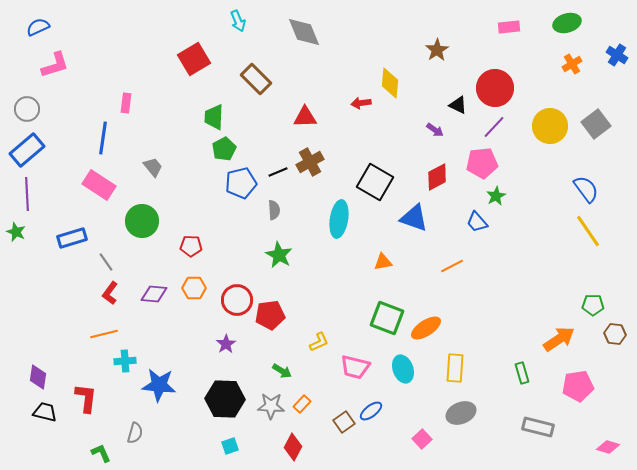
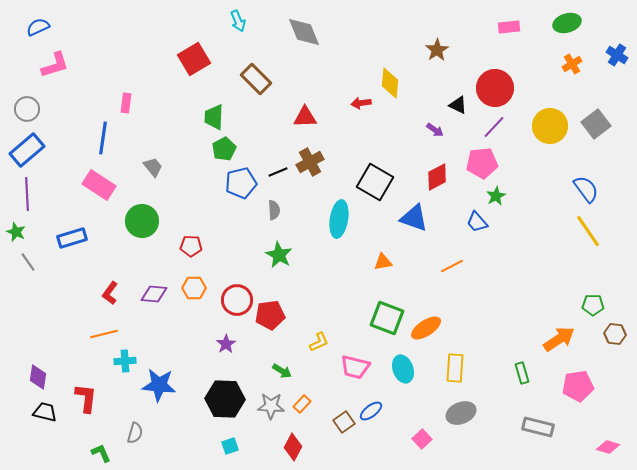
gray line at (106, 262): moved 78 px left
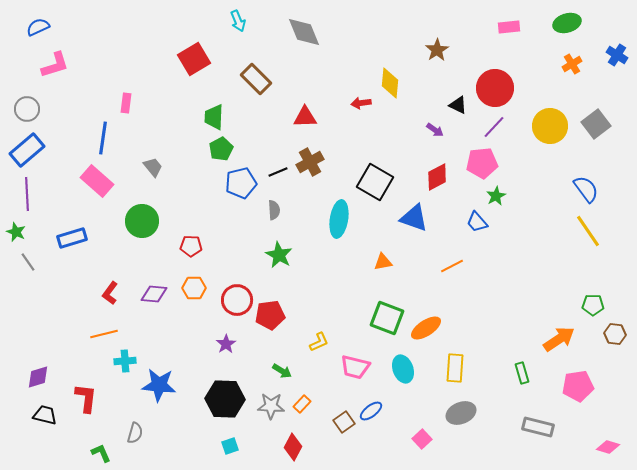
green pentagon at (224, 149): moved 3 px left
pink rectangle at (99, 185): moved 2 px left, 4 px up; rotated 8 degrees clockwise
purple diamond at (38, 377): rotated 65 degrees clockwise
black trapezoid at (45, 412): moved 3 px down
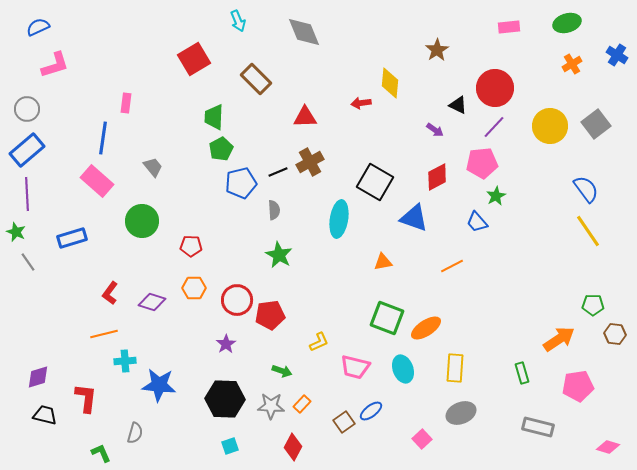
purple diamond at (154, 294): moved 2 px left, 8 px down; rotated 12 degrees clockwise
green arrow at (282, 371): rotated 12 degrees counterclockwise
